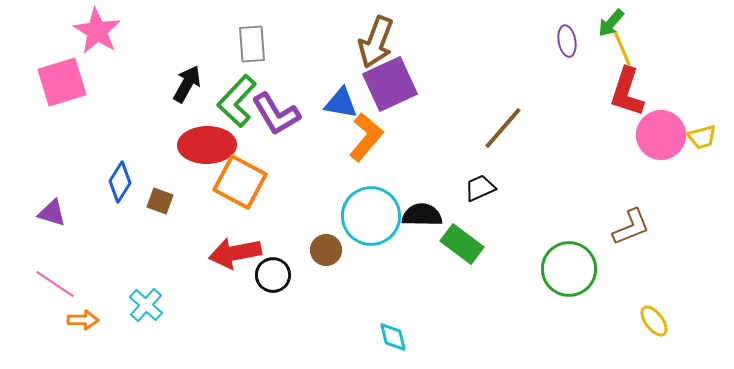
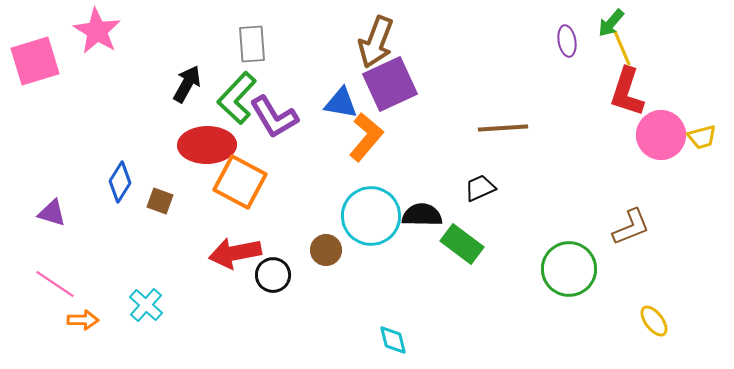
pink square: moved 27 px left, 21 px up
green L-shape: moved 3 px up
purple L-shape: moved 2 px left, 3 px down
brown line: rotated 45 degrees clockwise
cyan diamond: moved 3 px down
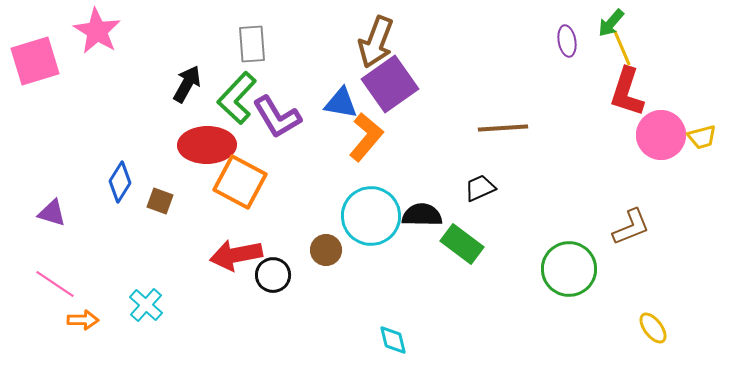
purple square: rotated 10 degrees counterclockwise
purple L-shape: moved 3 px right
red arrow: moved 1 px right, 2 px down
yellow ellipse: moved 1 px left, 7 px down
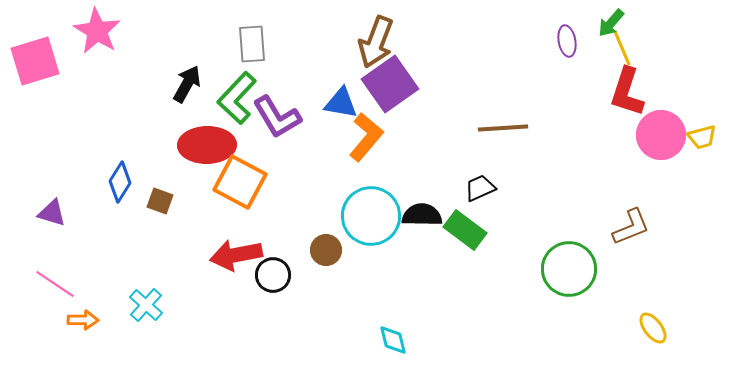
green rectangle: moved 3 px right, 14 px up
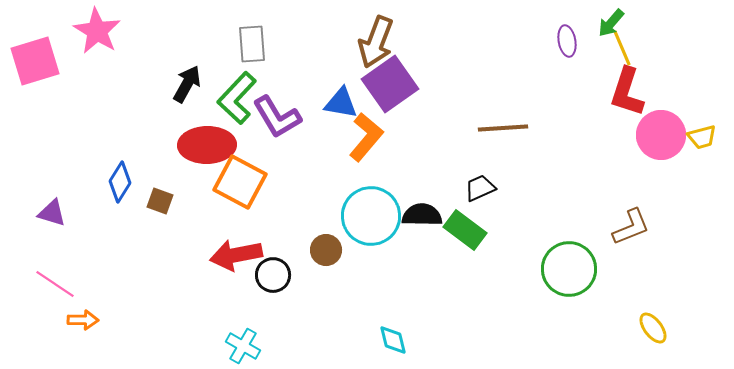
cyan cross: moved 97 px right, 41 px down; rotated 12 degrees counterclockwise
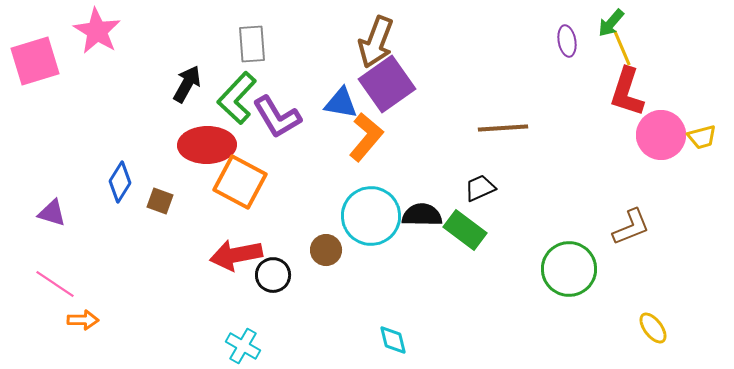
purple square: moved 3 px left
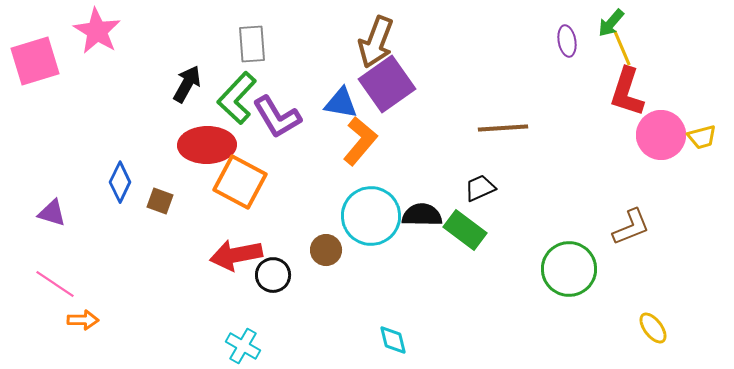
orange L-shape: moved 6 px left, 4 px down
blue diamond: rotated 6 degrees counterclockwise
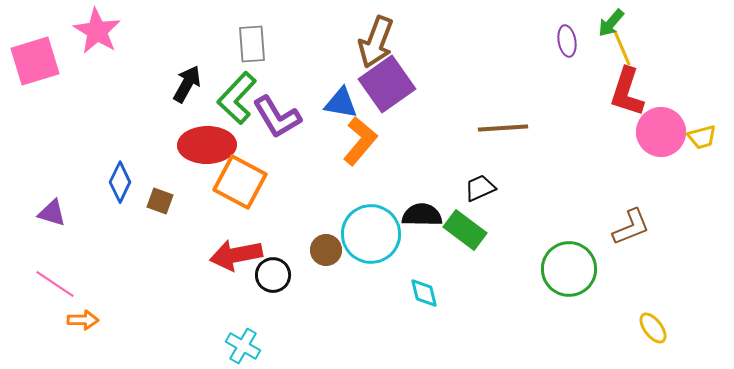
pink circle: moved 3 px up
cyan circle: moved 18 px down
cyan diamond: moved 31 px right, 47 px up
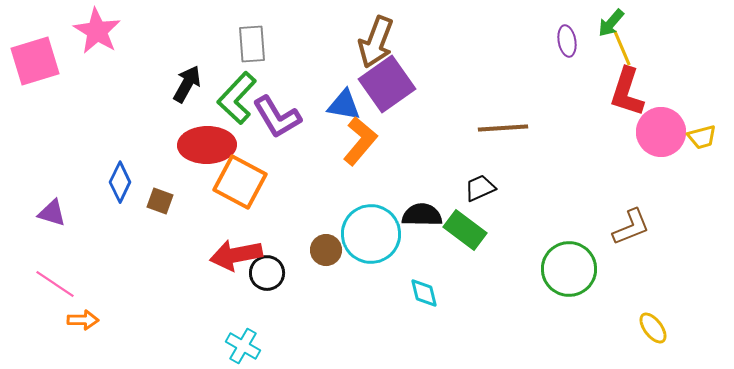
blue triangle: moved 3 px right, 2 px down
black circle: moved 6 px left, 2 px up
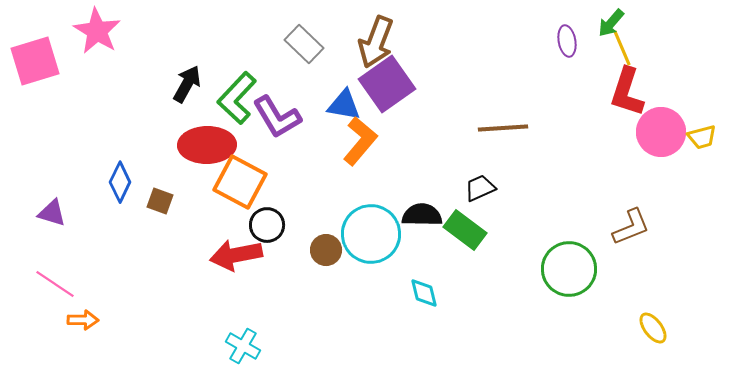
gray rectangle: moved 52 px right; rotated 42 degrees counterclockwise
black circle: moved 48 px up
